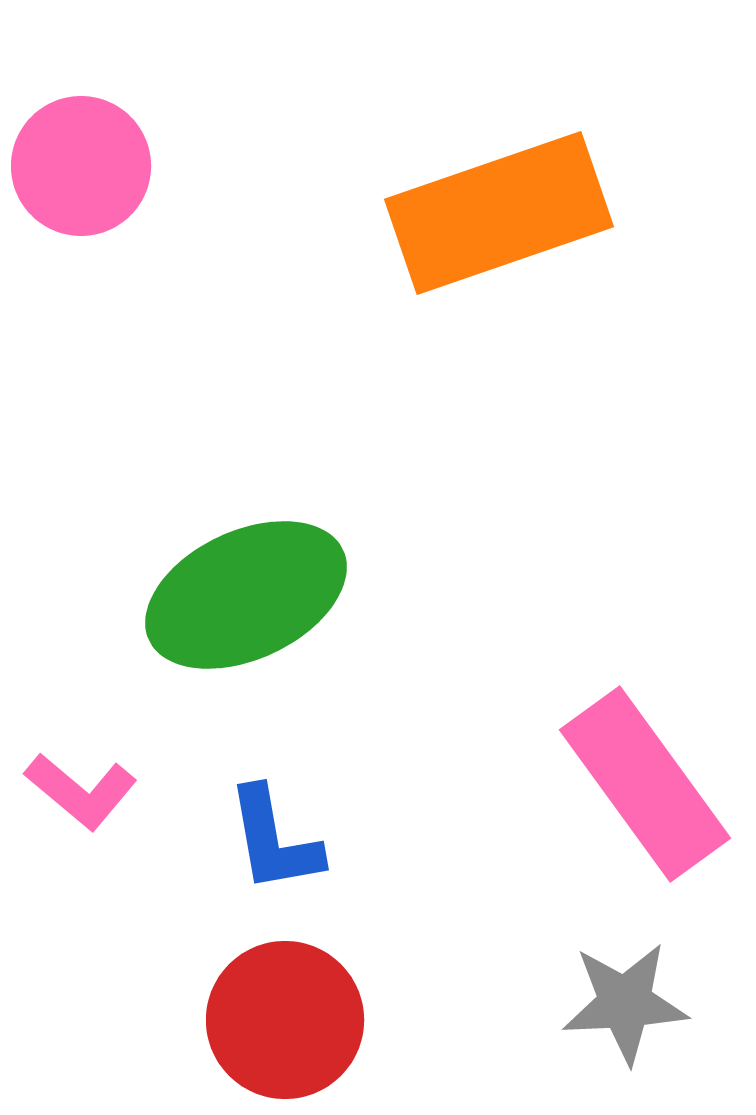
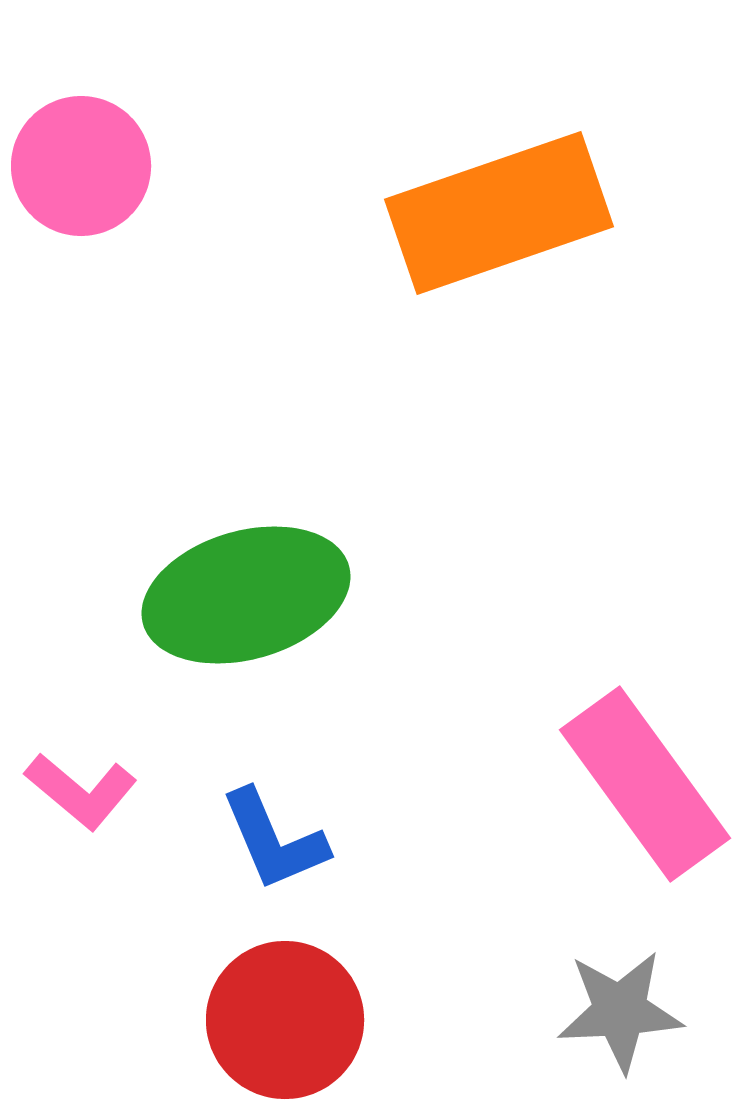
green ellipse: rotated 9 degrees clockwise
blue L-shape: rotated 13 degrees counterclockwise
gray star: moved 5 px left, 8 px down
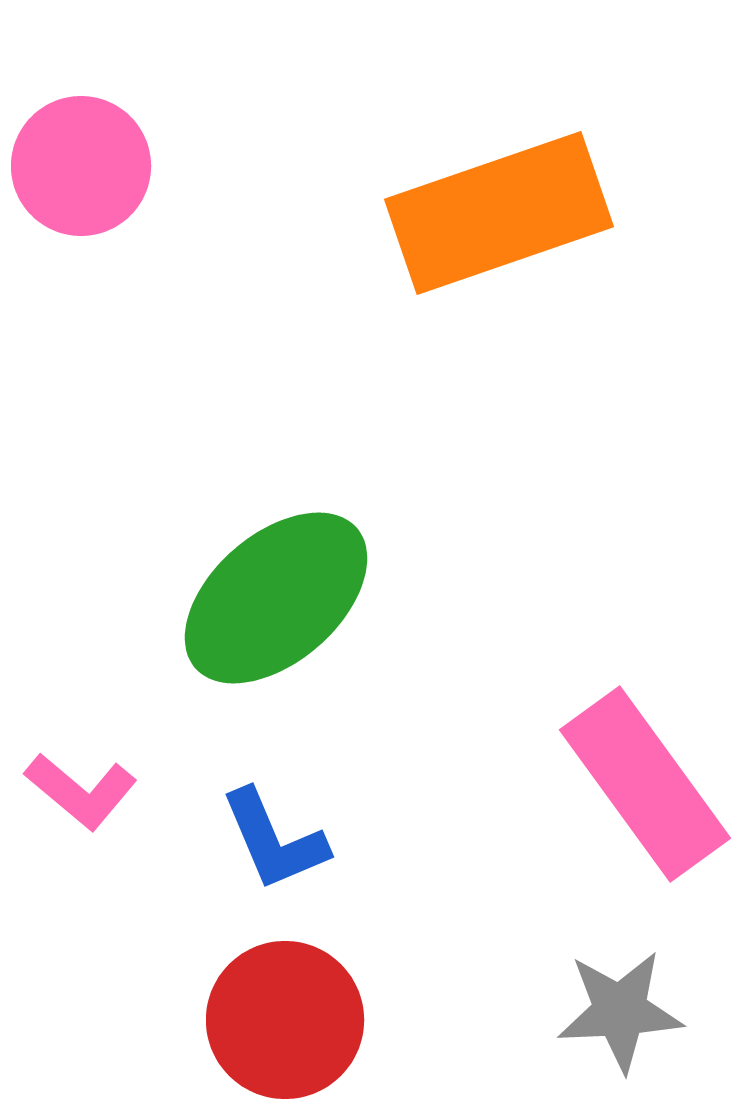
green ellipse: moved 30 px right, 3 px down; rotated 25 degrees counterclockwise
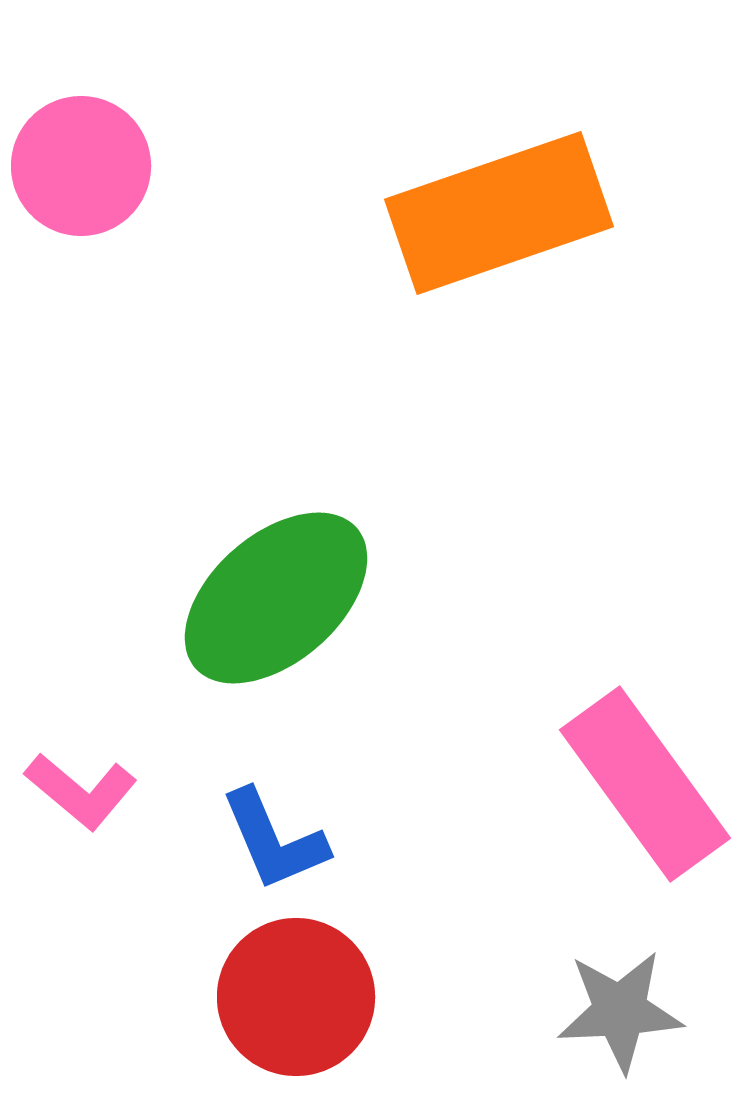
red circle: moved 11 px right, 23 px up
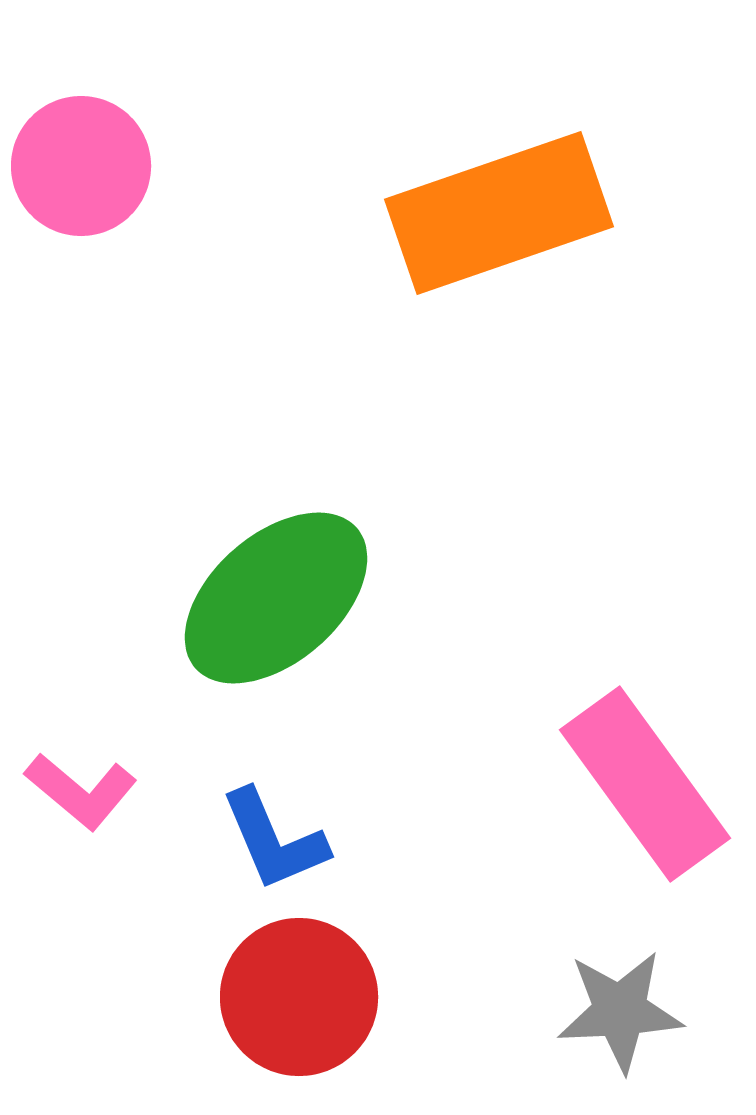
red circle: moved 3 px right
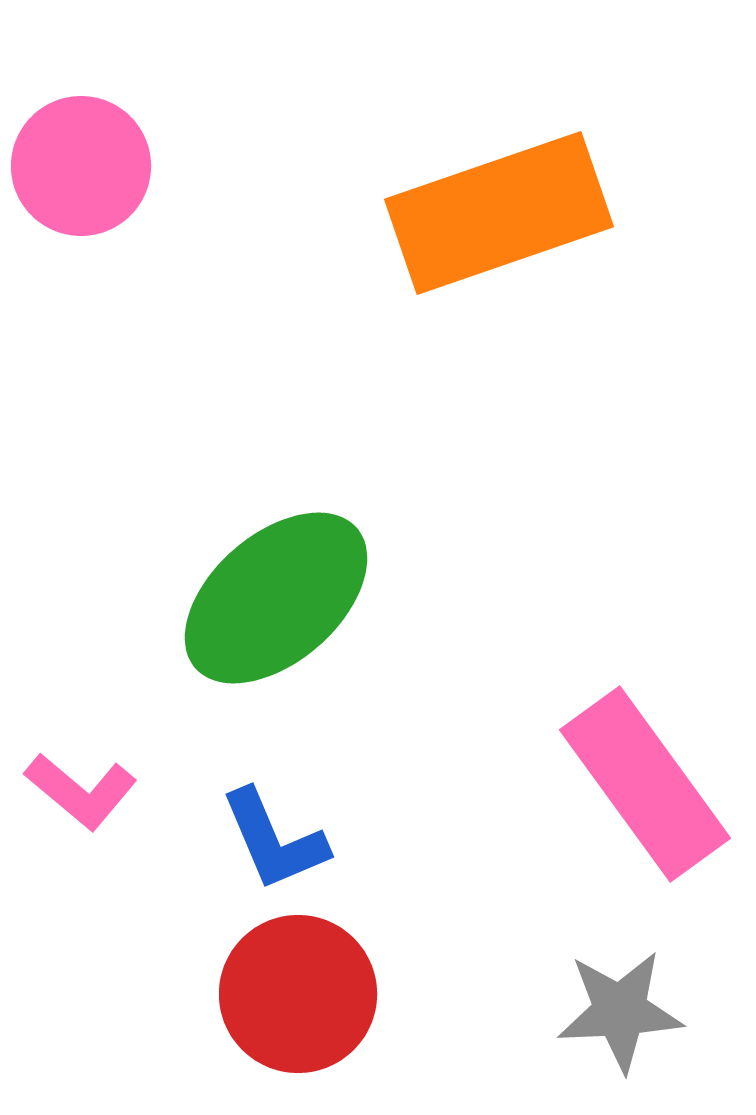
red circle: moved 1 px left, 3 px up
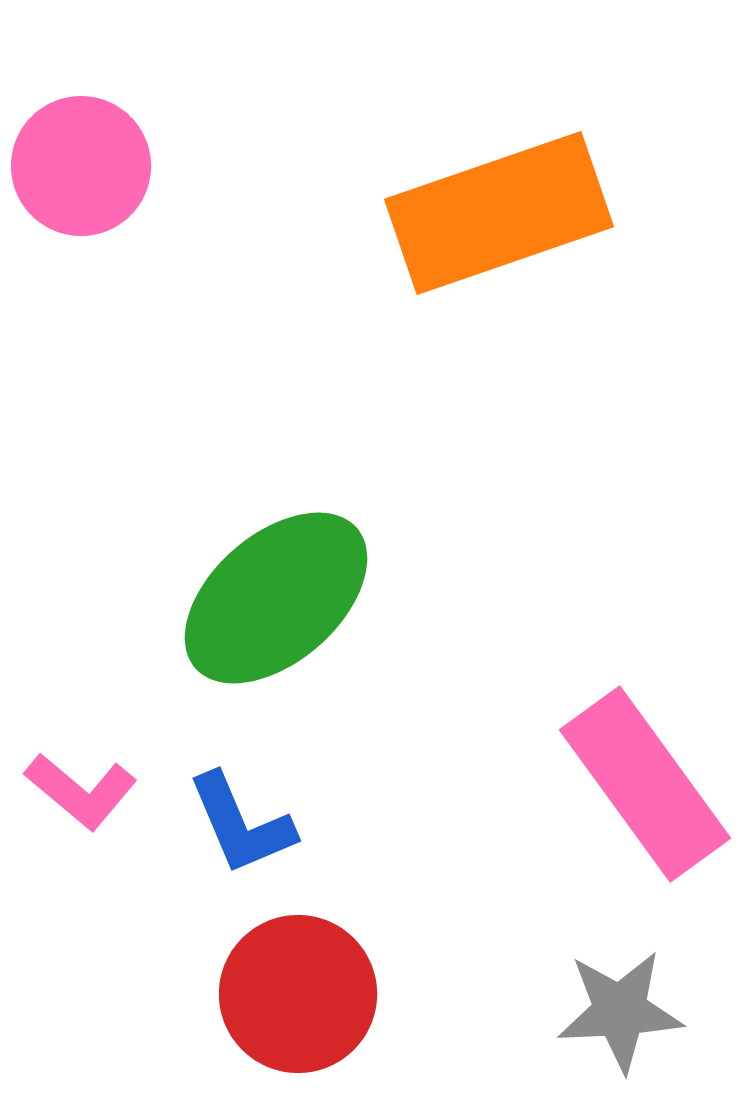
blue L-shape: moved 33 px left, 16 px up
